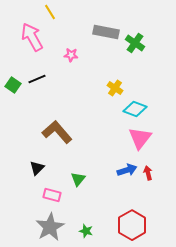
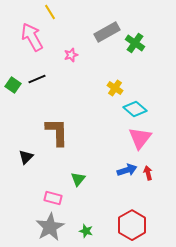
gray rectangle: moved 1 px right; rotated 40 degrees counterclockwise
pink star: rotated 24 degrees counterclockwise
cyan diamond: rotated 20 degrees clockwise
brown L-shape: rotated 40 degrees clockwise
black triangle: moved 11 px left, 11 px up
pink rectangle: moved 1 px right, 3 px down
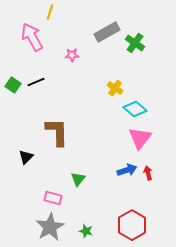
yellow line: rotated 49 degrees clockwise
pink star: moved 1 px right; rotated 16 degrees clockwise
black line: moved 1 px left, 3 px down
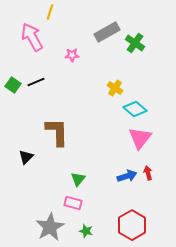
blue arrow: moved 6 px down
pink rectangle: moved 20 px right, 5 px down
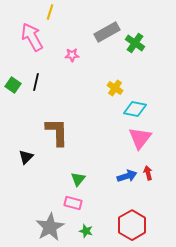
black line: rotated 54 degrees counterclockwise
cyan diamond: rotated 30 degrees counterclockwise
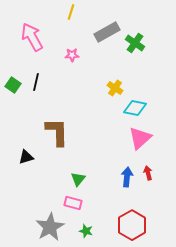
yellow line: moved 21 px right
cyan diamond: moved 1 px up
pink triangle: rotated 10 degrees clockwise
black triangle: rotated 28 degrees clockwise
blue arrow: moved 1 px down; rotated 66 degrees counterclockwise
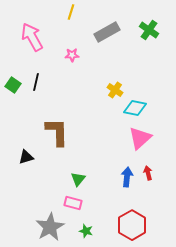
green cross: moved 14 px right, 13 px up
yellow cross: moved 2 px down
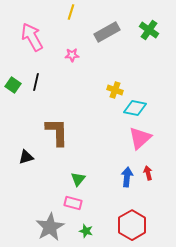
yellow cross: rotated 14 degrees counterclockwise
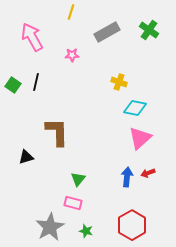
yellow cross: moved 4 px right, 8 px up
red arrow: rotated 96 degrees counterclockwise
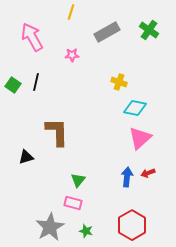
green triangle: moved 1 px down
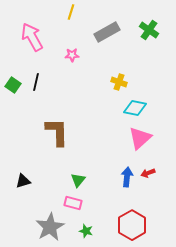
black triangle: moved 3 px left, 24 px down
